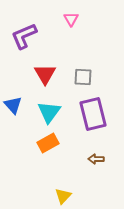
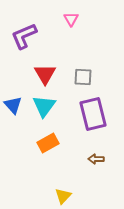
cyan triangle: moved 5 px left, 6 px up
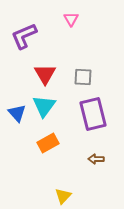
blue triangle: moved 4 px right, 8 px down
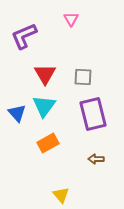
yellow triangle: moved 2 px left, 1 px up; rotated 24 degrees counterclockwise
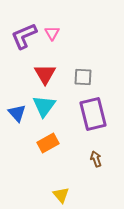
pink triangle: moved 19 px left, 14 px down
brown arrow: rotated 70 degrees clockwise
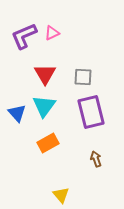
pink triangle: rotated 35 degrees clockwise
purple rectangle: moved 2 px left, 2 px up
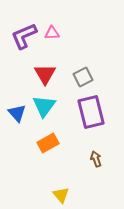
pink triangle: rotated 21 degrees clockwise
gray square: rotated 30 degrees counterclockwise
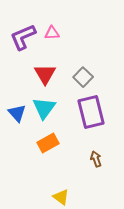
purple L-shape: moved 1 px left, 1 px down
gray square: rotated 18 degrees counterclockwise
cyan triangle: moved 2 px down
yellow triangle: moved 2 px down; rotated 12 degrees counterclockwise
